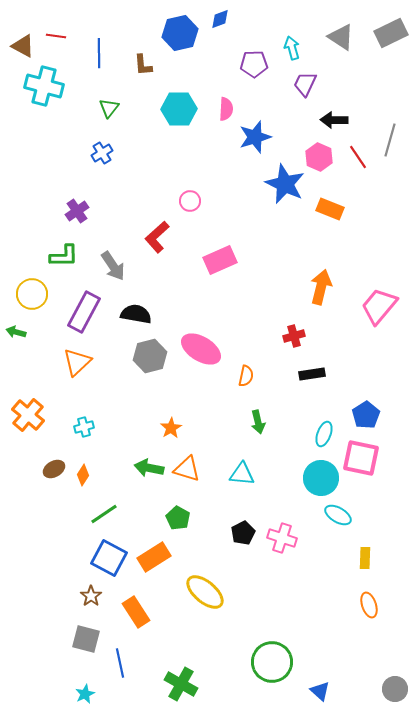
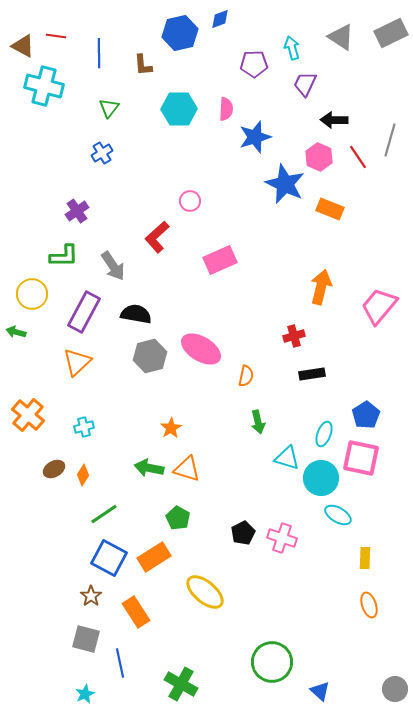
cyan triangle at (242, 474): moved 45 px right, 16 px up; rotated 12 degrees clockwise
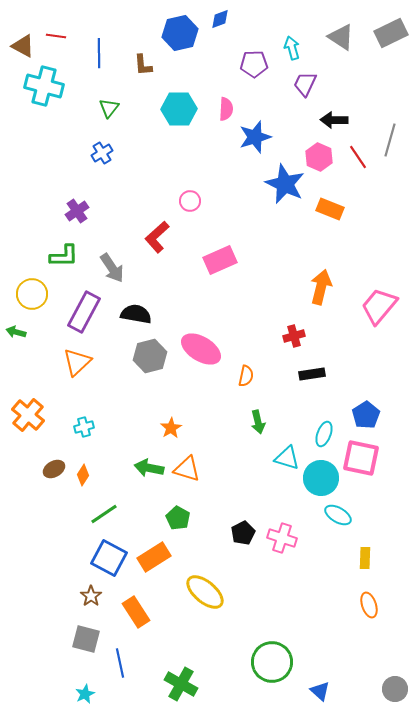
gray arrow at (113, 266): moved 1 px left, 2 px down
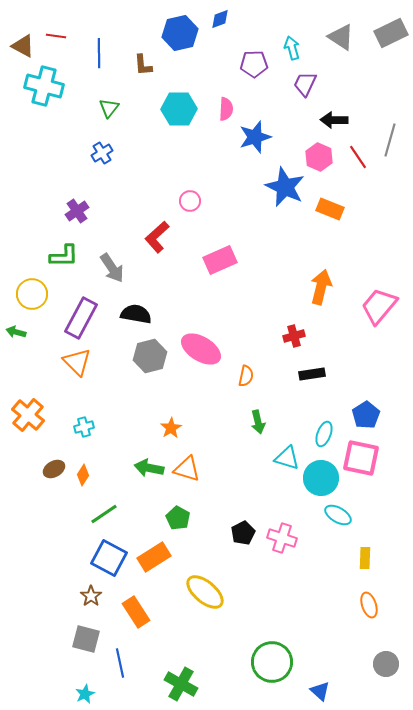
blue star at (285, 184): moved 3 px down
purple rectangle at (84, 312): moved 3 px left, 6 px down
orange triangle at (77, 362): rotated 32 degrees counterclockwise
gray circle at (395, 689): moved 9 px left, 25 px up
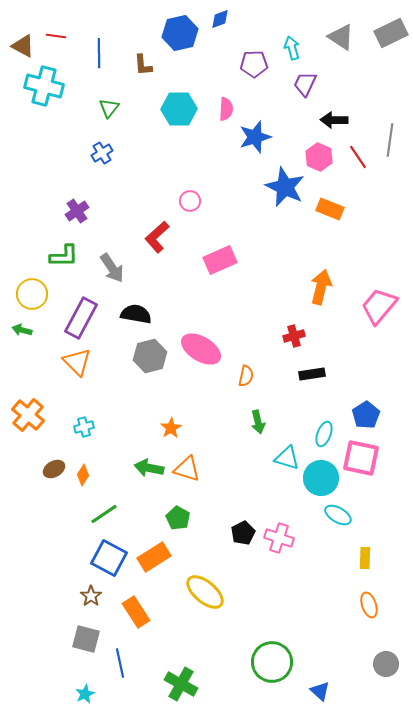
gray line at (390, 140): rotated 8 degrees counterclockwise
green arrow at (16, 332): moved 6 px right, 2 px up
pink cross at (282, 538): moved 3 px left
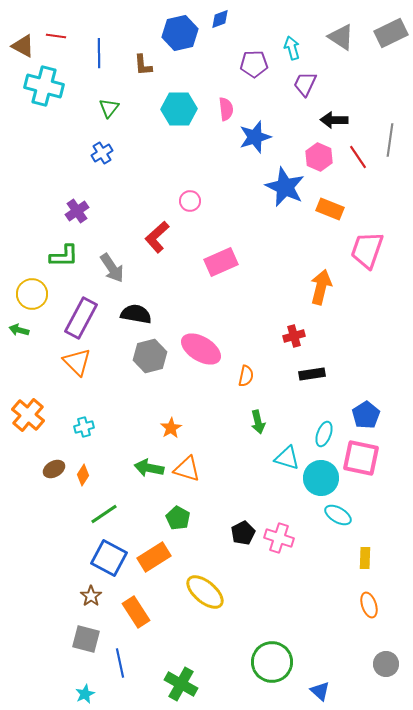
pink semicircle at (226, 109): rotated 10 degrees counterclockwise
pink rectangle at (220, 260): moved 1 px right, 2 px down
pink trapezoid at (379, 306): moved 12 px left, 56 px up; rotated 21 degrees counterclockwise
green arrow at (22, 330): moved 3 px left
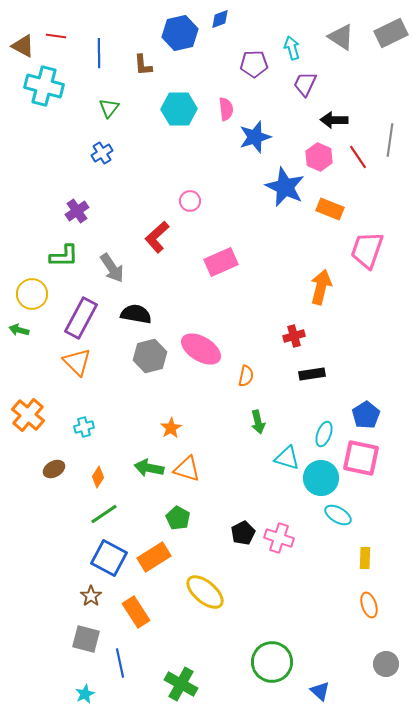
orange diamond at (83, 475): moved 15 px right, 2 px down
